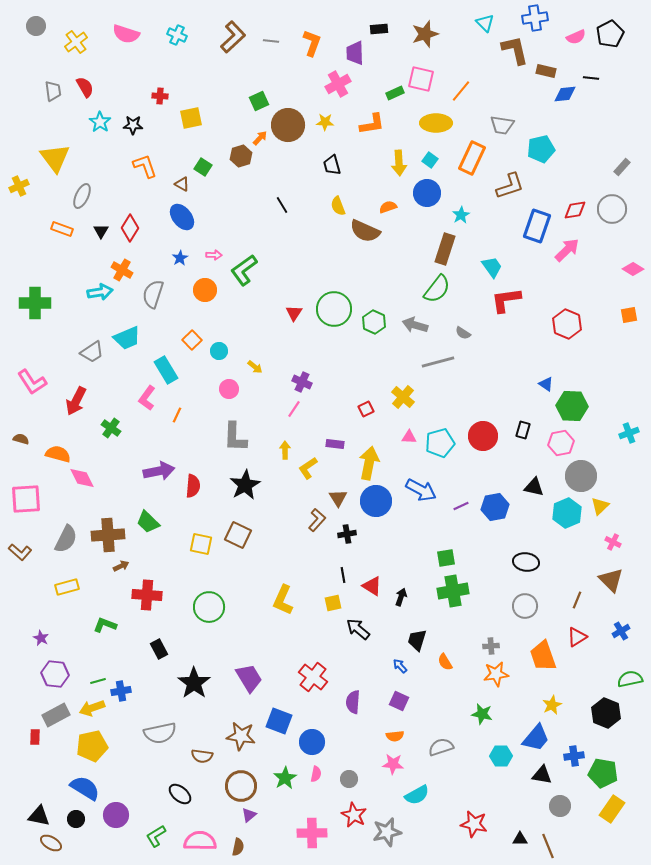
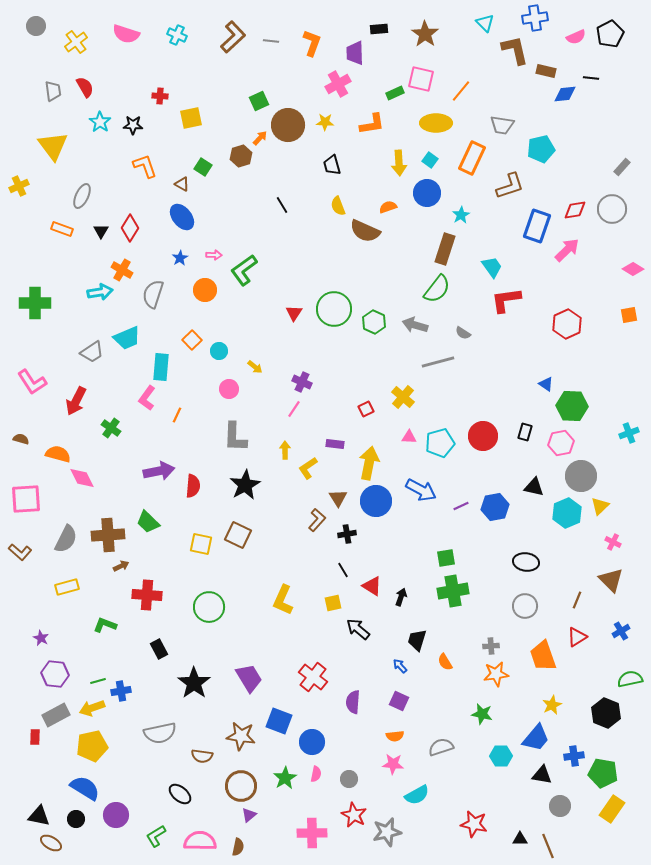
brown star at (425, 34): rotated 20 degrees counterclockwise
yellow triangle at (55, 158): moved 2 px left, 12 px up
red hexagon at (567, 324): rotated 12 degrees clockwise
cyan rectangle at (166, 370): moved 5 px left, 3 px up; rotated 36 degrees clockwise
black rectangle at (523, 430): moved 2 px right, 2 px down
black line at (343, 575): moved 5 px up; rotated 21 degrees counterclockwise
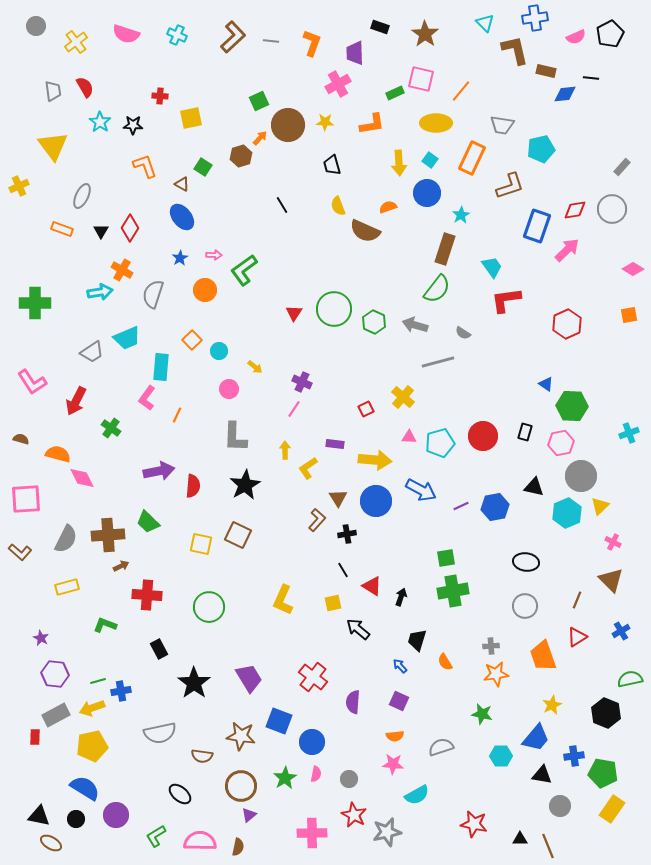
black rectangle at (379, 29): moved 1 px right, 2 px up; rotated 24 degrees clockwise
yellow arrow at (369, 463): moved 6 px right, 3 px up; rotated 84 degrees clockwise
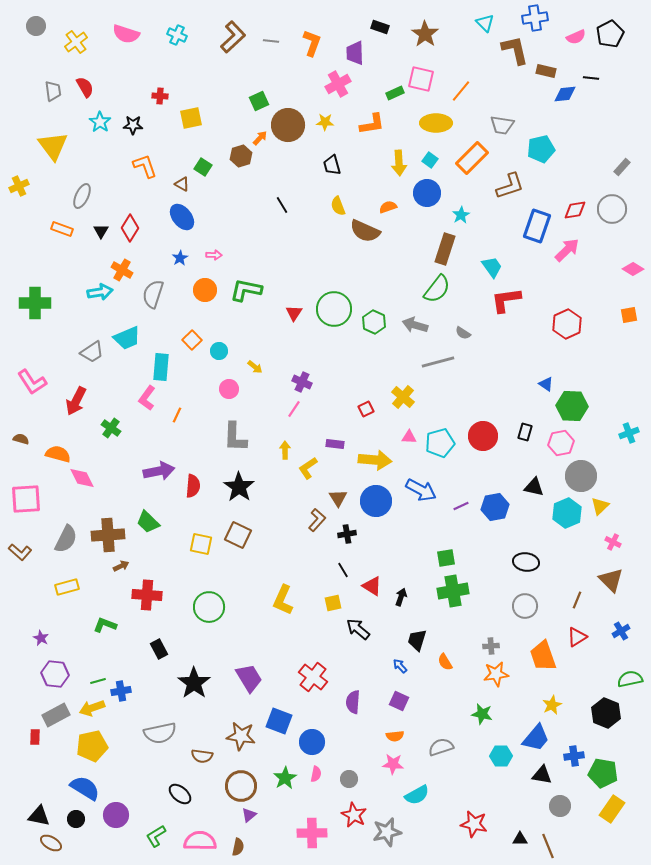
orange rectangle at (472, 158): rotated 20 degrees clockwise
green L-shape at (244, 270): moved 2 px right, 20 px down; rotated 48 degrees clockwise
black star at (245, 485): moved 6 px left, 2 px down; rotated 8 degrees counterclockwise
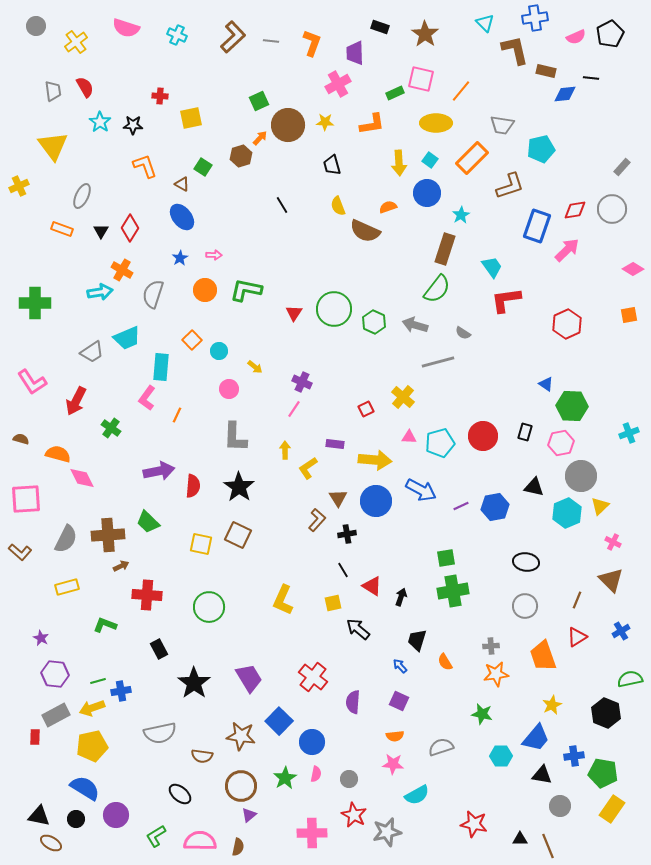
pink semicircle at (126, 34): moved 6 px up
blue square at (279, 721): rotated 24 degrees clockwise
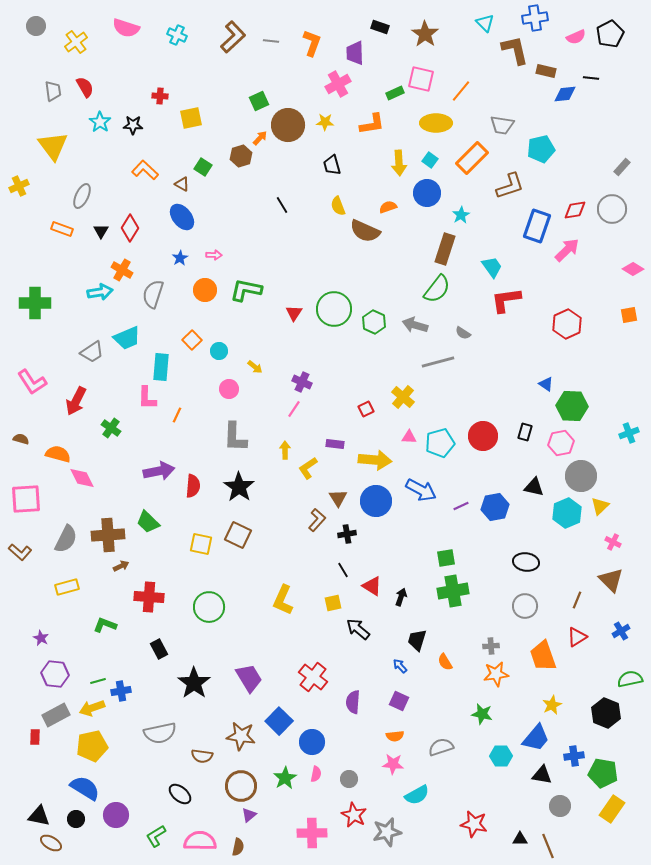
orange L-shape at (145, 166): moved 4 px down; rotated 28 degrees counterclockwise
pink L-shape at (147, 398): rotated 35 degrees counterclockwise
red cross at (147, 595): moved 2 px right, 2 px down
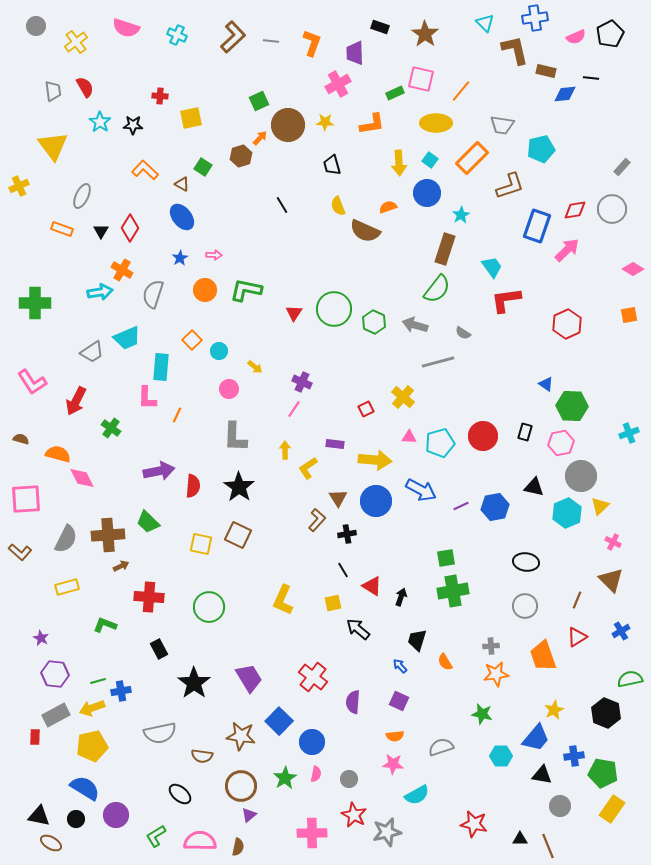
yellow star at (552, 705): moved 2 px right, 5 px down
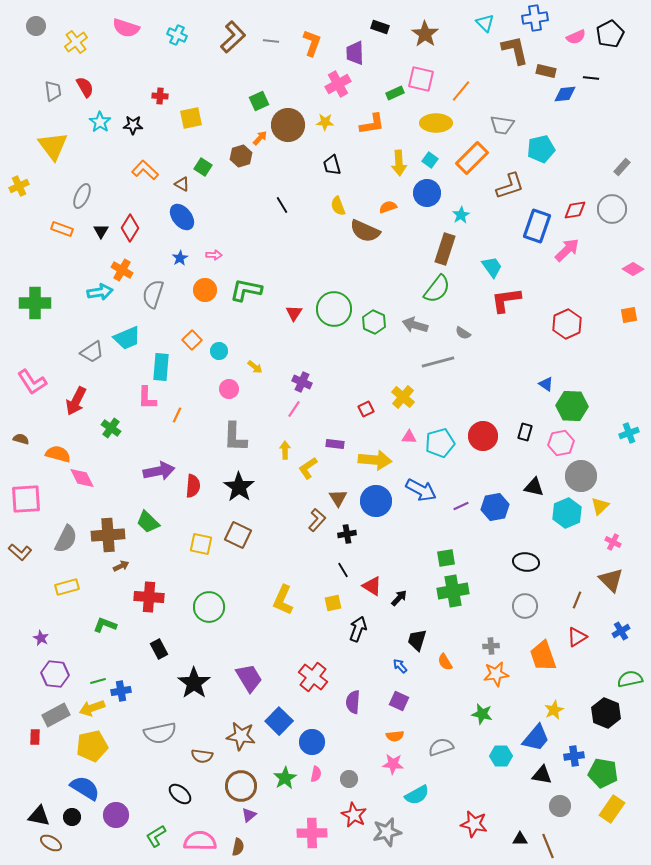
black arrow at (401, 597): moved 2 px left, 1 px down; rotated 24 degrees clockwise
black arrow at (358, 629): rotated 70 degrees clockwise
black circle at (76, 819): moved 4 px left, 2 px up
